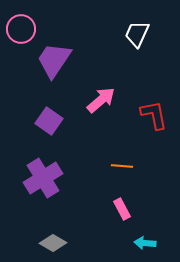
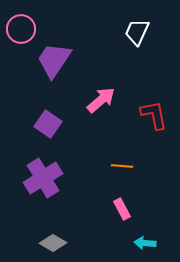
white trapezoid: moved 2 px up
purple square: moved 1 px left, 3 px down
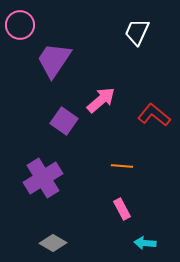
pink circle: moved 1 px left, 4 px up
red L-shape: rotated 40 degrees counterclockwise
purple square: moved 16 px right, 3 px up
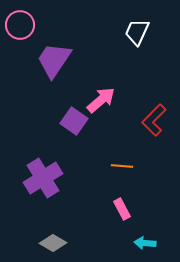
red L-shape: moved 5 px down; rotated 84 degrees counterclockwise
purple square: moved 10 px right
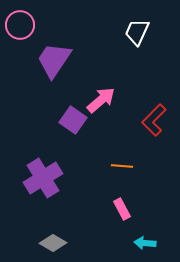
purple square: moved 1 px left, 1 px up
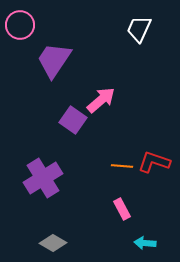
white trapezoid: moved 2 px right, 3 px up
red L-shape: moved 42 px down; rotated 64 degrees clockwise
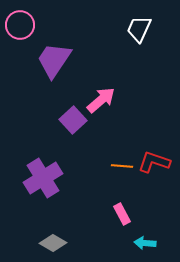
purple square: rotated 12 degrees clockwise
pink rectangle: moved 5 px down
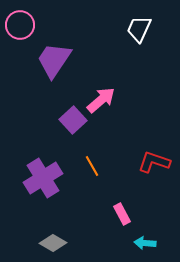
orange line: moved 30 px left; rotated 55 degrees clockwise
